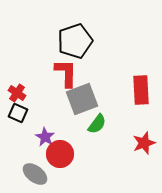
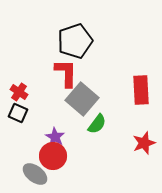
red cross: moved 2 px right, 1 px up
gray square: rotated 28 degrees counterclockwise
purple star: moved 10 px right
red circle: moved 7 px left, 2 px down
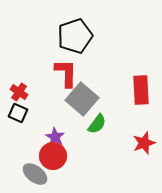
black pentagon: moved 5 px up
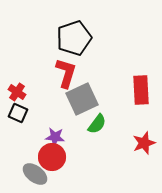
black pentagon: moved 1 px left, 2 px down
red L-shape: rotated 16 degrees clockwise
red cross: moved 2 px left
gray square: rotated 24 degrees clockwise
purple star: rotated 24 degrees counterclockwise
red circle: moved 1 px left, 1 px down
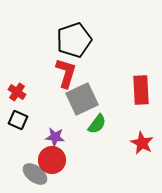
black pentagon: moved 2 px down
black square: moved 7 px down
red star: moved 2 px left; rotated 25 degrees counterclockwise
red circle: moved 3 px down
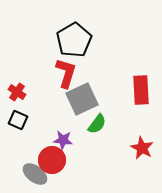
black pentagon: rotated 12 degrees counterclockwise
purple star: moved 8 px right, 3 px down
red star: moved 5 px down
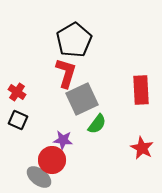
gray ellipse: moved 4 px right, 3 px down
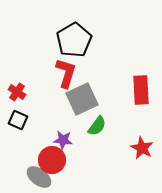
green semicircle: moved 2 px down
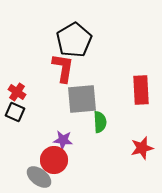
red L-shape: moved 3 px left, 5 px up; rotated 8 degrees counterclockwise
gray square: rotated 20 degrees clockwise
black square: moved 3 px left, 8 px up
green semicircle: moved 3 px right, 4 px up; rotated 40 degrees counterclockwise
red star: rotated 30 degrees clockwise
red circle: moved 2 px right
